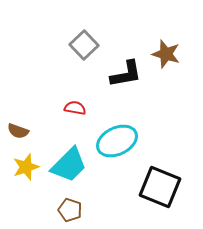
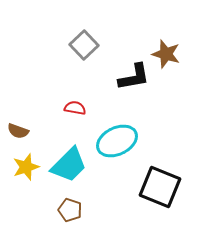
black L-shape: moved 8 px right, 3 px down
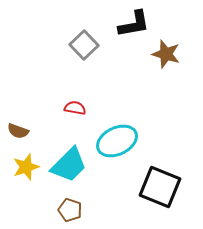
black L-shape: moved 53 px up
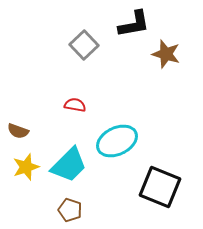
red semicircle: moved 3 px up
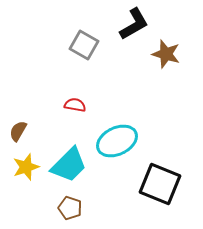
black L-shape: rotated 20 degrees counterclockwise
gray square: rotated 16 degrees counterclockwise
brown semicircle: rotated 100 degrees clockwise
black square: moved 3 px up
brown pentagon: moved 2 px up
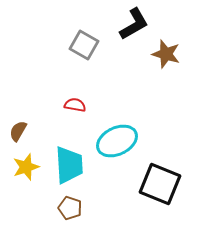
cyan trapezoid: rotated 48 degrees counterclockwise
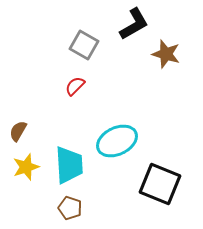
red semicircle: moved 19 px up; rotated 55 degrees counterclockwise
